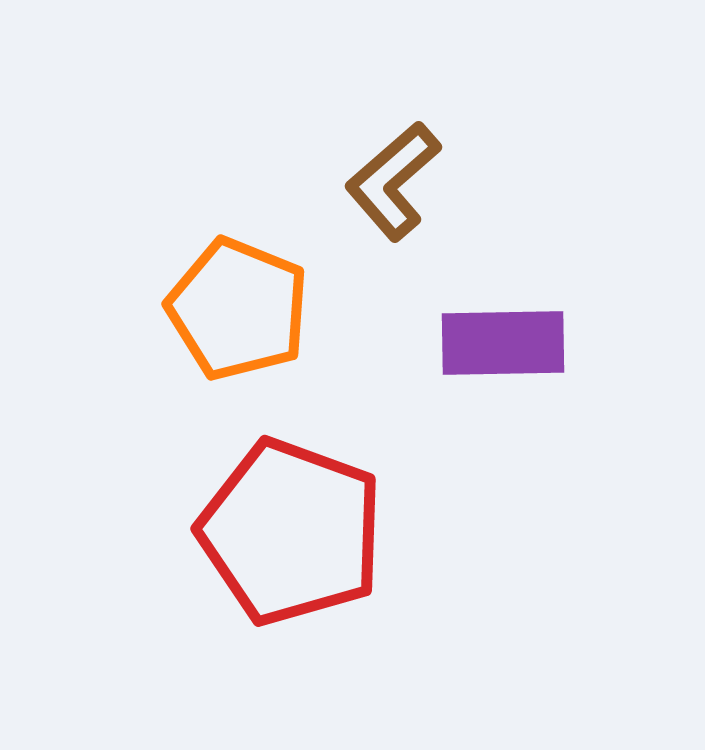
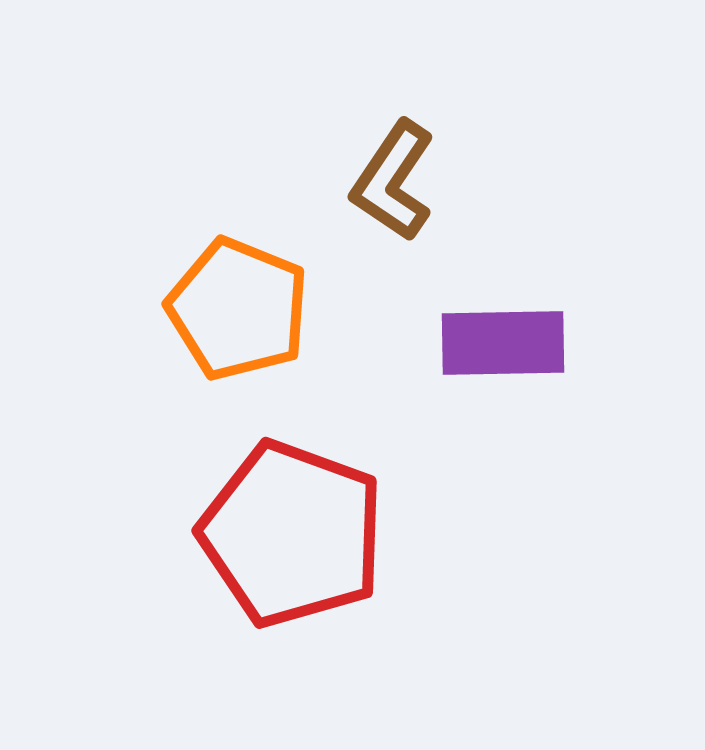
brown L-shape: rotated 15 degrees counterclockwise
red pentagon: moved 1 px right, 2 px down
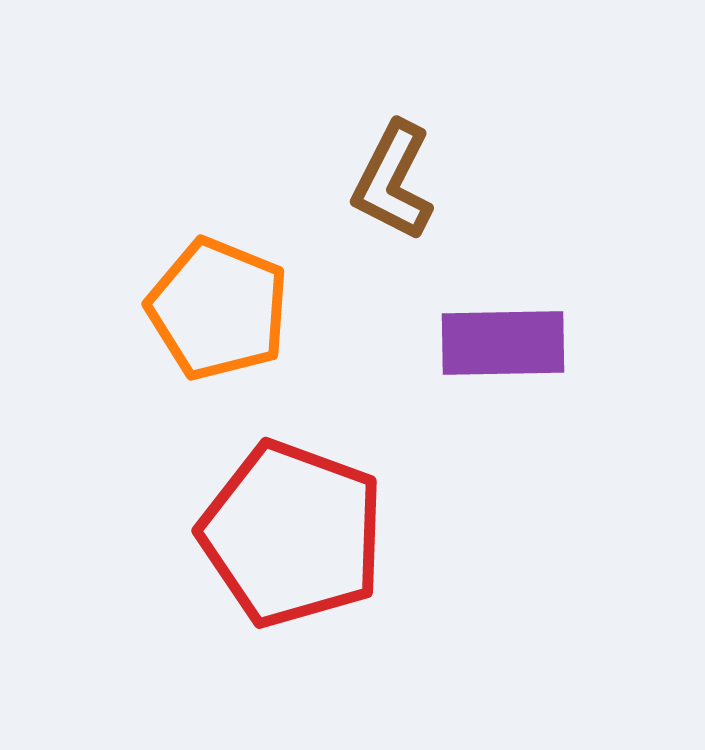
brown L-shape: rotated 7 degrees counterclockwise
orange pentagon: moved 20 px left
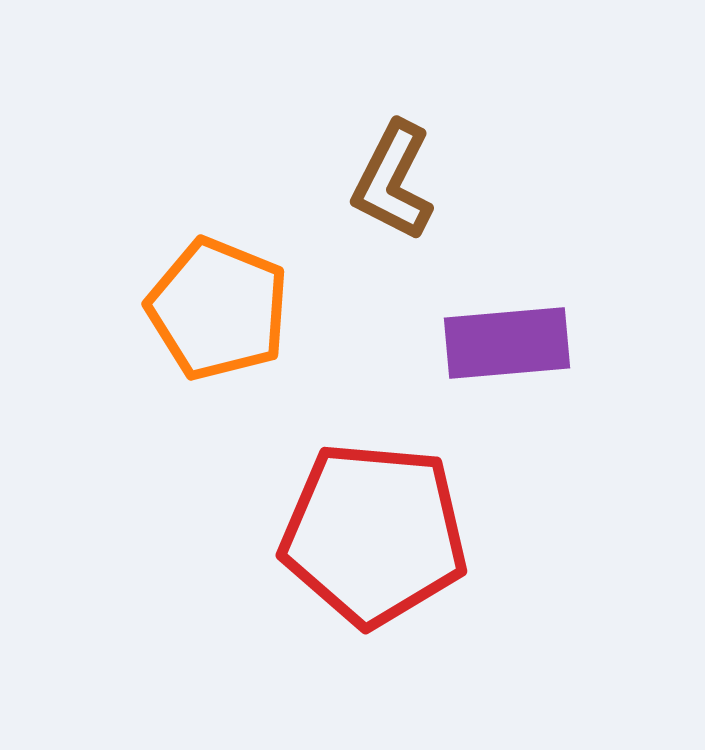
purple rectangle: moved 4 px right; rotated 4 degrees counterclockwise
red pentagon: moved 82 px right; rotated 15 degrees counterclockwise
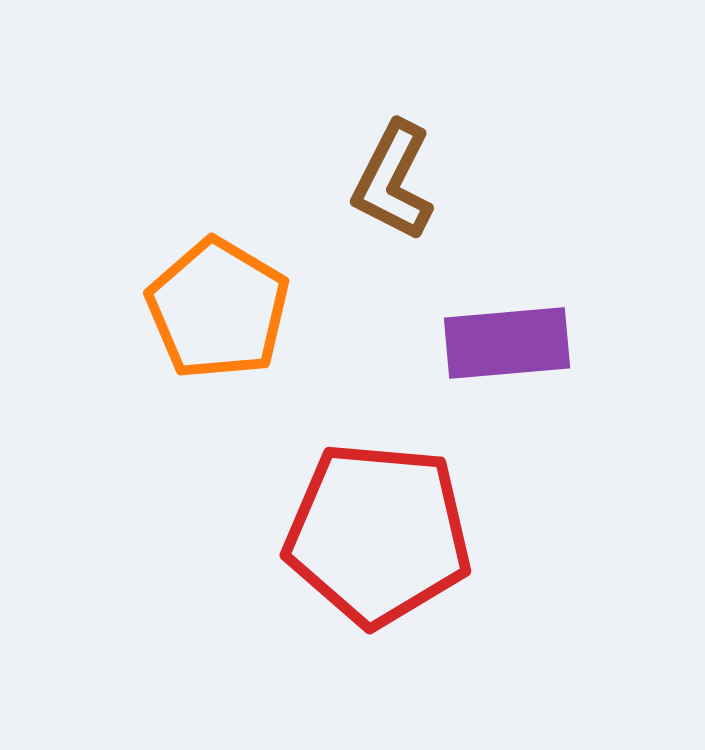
orange pentagon: rotated 9 degrees clockwise
red pentagon: moved 4 px right
